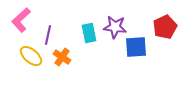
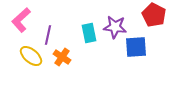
red pentagon: moved 11 px left, 12 px up; rotated 20 degrees counterclockwise
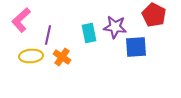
yellow ellipse: rotated 45 degrees counterclockwise
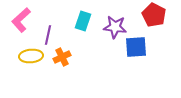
cyan rectangle: moved 6 px left, 12 px up; rotated 30 degrees clockwise
orange cross: rotated 30 degrees clockwise
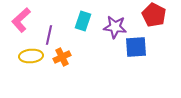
purple line: moved 1 px right
